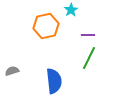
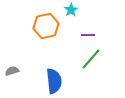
green line: moved 2 px right, 1 px down; rotated 15 degrees clockwise
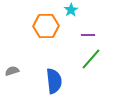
orange hexagon: rotated 10 degrees clockwise
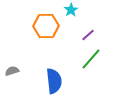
purple line: rotated 40 degrees counterclockwise
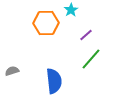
orange hexagon: moved 3 px up
purple line: moved 2 px left
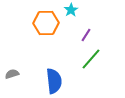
purple line: rotated 16 degrees counterclockwise
gray semicircle: moved 3 px down
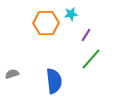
cyan star: moved 4 px down; rotated 24 degrees clockwise
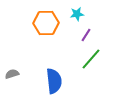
cyan star: moved 6 px right
